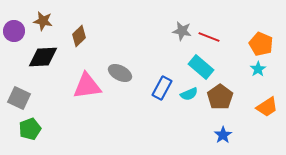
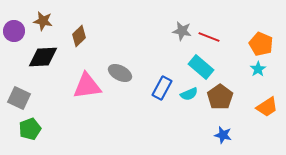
blue star: rotated 24 degrees counterclockwise
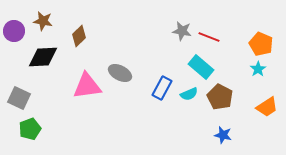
brown pentagon: rotated 10 degrees counterclockwise
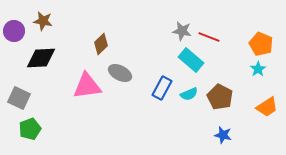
brown diamond: moved 22 px right, 8 px down
black diamond: moved 2 px left, 1 px down
cyan rectangle: moved 10 px left, 7 px up
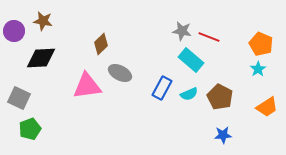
blue star: rotated 18 degrees counterclockwise
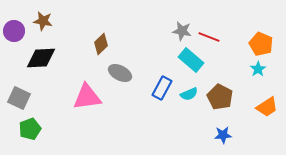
pink triangle: moved 11 px down
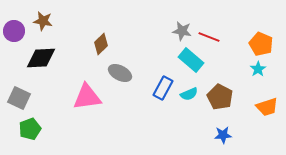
blue rectangle: moved 1 px right
orange trapezoid: rotated 15 degrees clockwise
